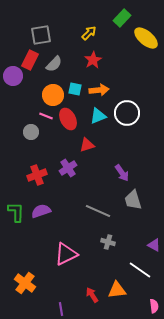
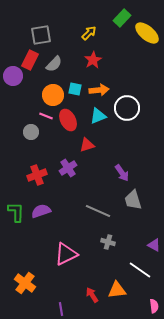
yellow ellipse: moved 1 px right, 5 px up
white circle: moved 5 px up
red ellipse: moved 1 px down
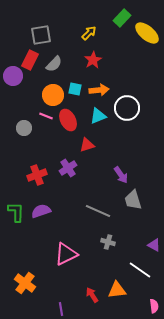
gray circle: moved 7 px left, 4 px up
purple arrow: moved 1 px left, 2 px down
